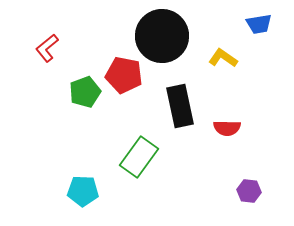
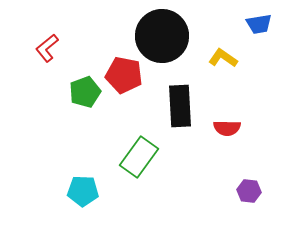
black rectangle: rotated 9 degrees clockwise
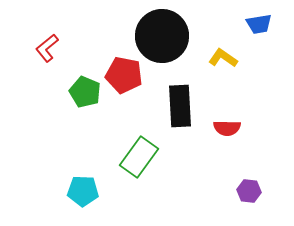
green pentagon: rotated 28 degrees counterclockwise
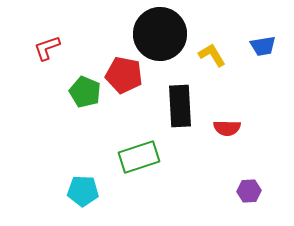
blue trapezoid: moved 4 px right, 22 px down
black circle: moved 2 px left, 2 px up
red L-shape: rotated 20 degrees clockwise
yellow L-shape: moved 11 px left, 3 px up; rotated 24 degrees clockwise
green rectangle: rotated 36 degrees clockwise
purple hexagon: rotated 10 degrees counterclockwise
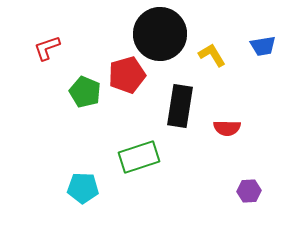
red pentagon: moved 3 px right; rotated 27 degrees counterclockwise
black rectangle: rotated 12 degrees clockwise
cyan pentagon: moved 3 px up
